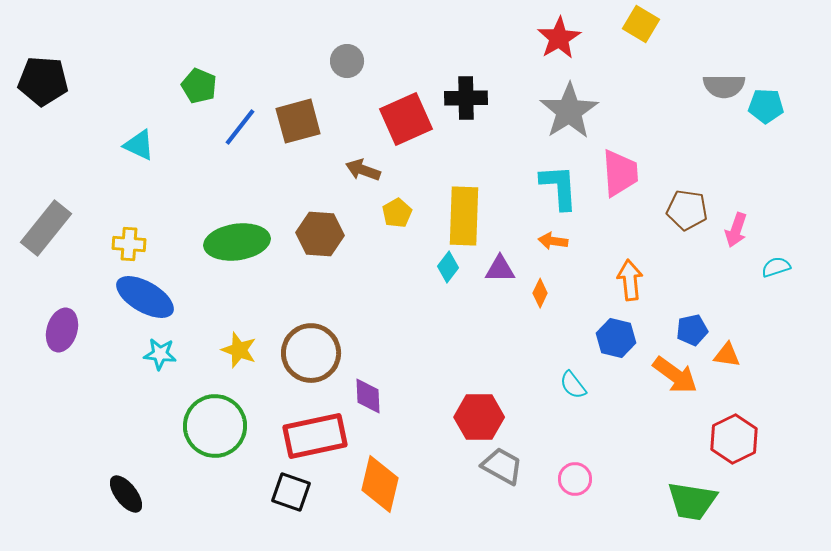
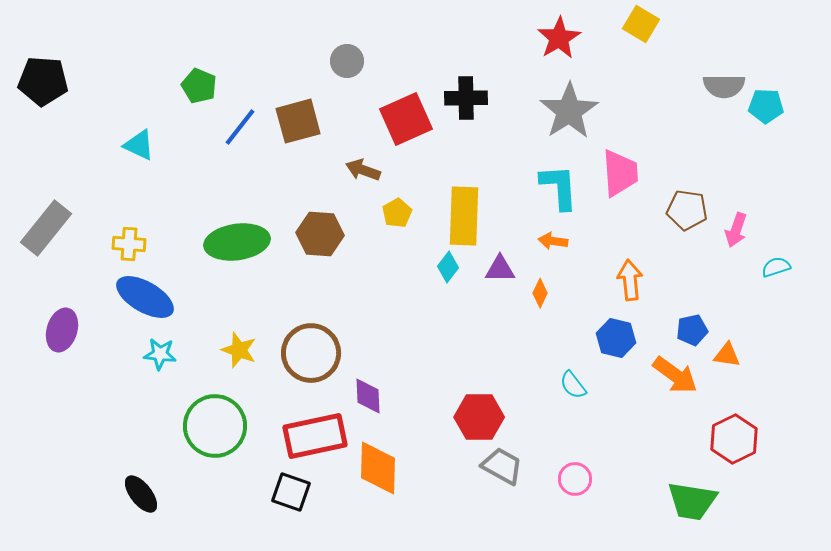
orange diamond at (380, 484): moved 2 px left, 16 px up; rotated 12 degrees counterclockwise
black ellipse at (126, 494): moved 15 px right
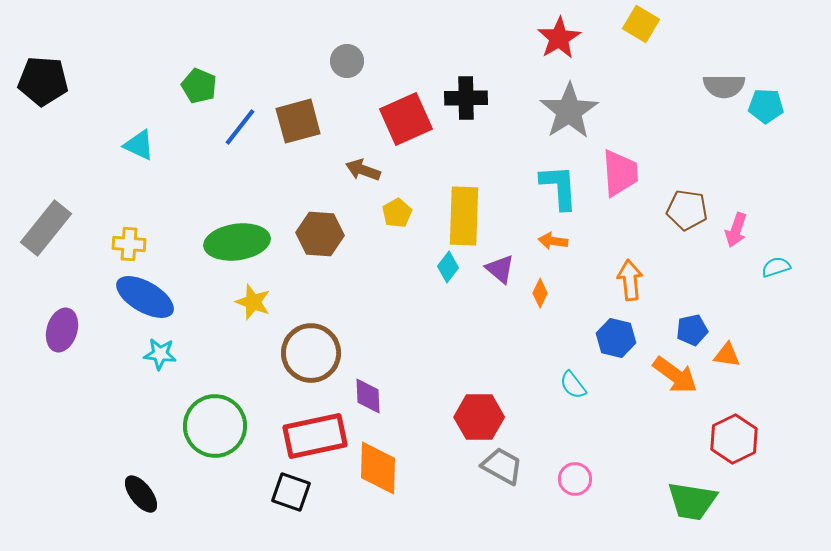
purple triangle at (500, 269): rotated 40 degrees clockwise
yellow star at (239, 350): moved 14 px right, 48 px up
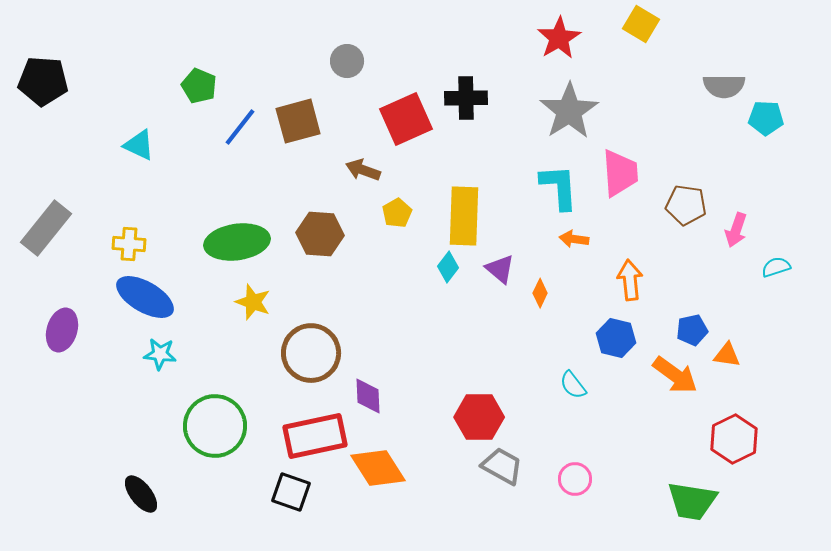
cyan pentagon at (766, 106): moved 12 px down
brown pentagon at (687, 210): moved 1 px left, 5 px up
orange arrow at (553, 241): moved 21 px right, 2 px up
orange diamond at (378, 468): rotated 34 degrees counterclockwise
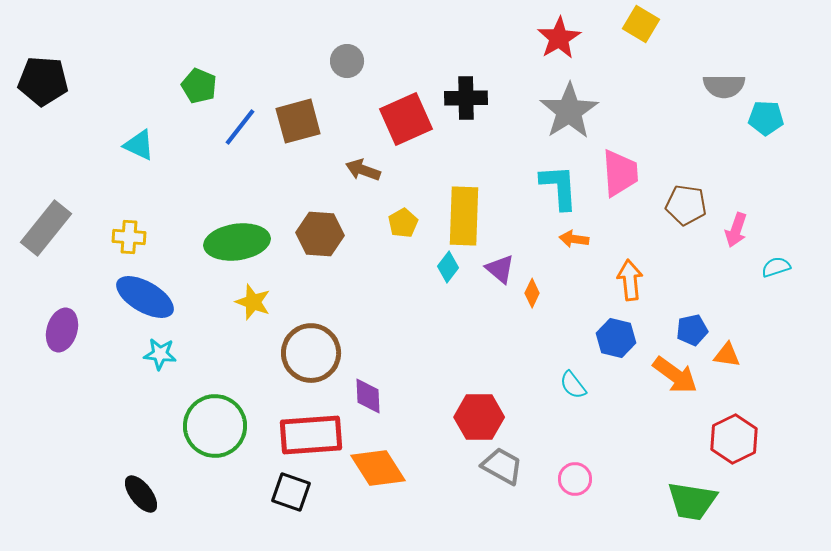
yellow pentagon at (397, 213): moved 6 px right, 10 px down
yellow cross at (129, 244): moved 7 px up
orange diamond at (540, 293): moved 8 px left
red rectangle at (315, 436): moved 4 px left, 1 px up; rotated 8 degrees clockwise
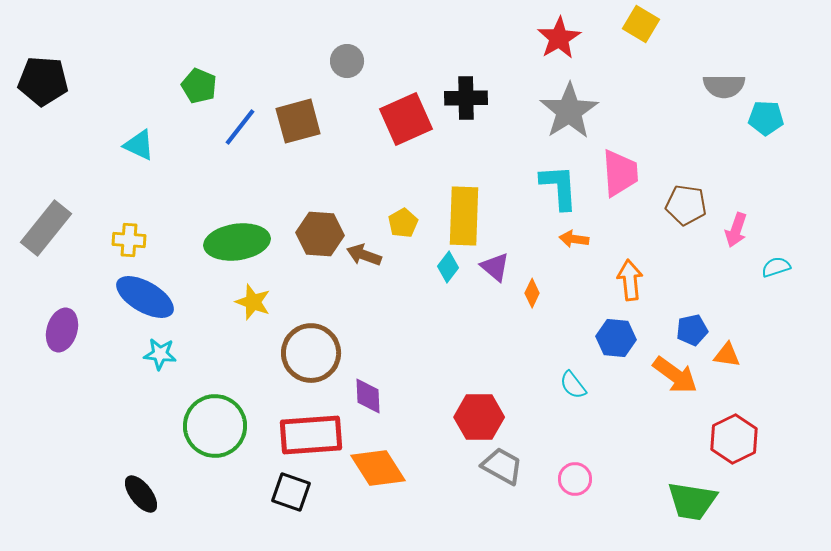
brown arrow at (363, 170): moved 1 px right, 85 px down
yellow cross at (129, 237): moved 3 px down
purple triangle at (500, 269): moved 5 px left, 2 px up
blue hexagon at (616, 338): rotated 9 degrees counterclockwise
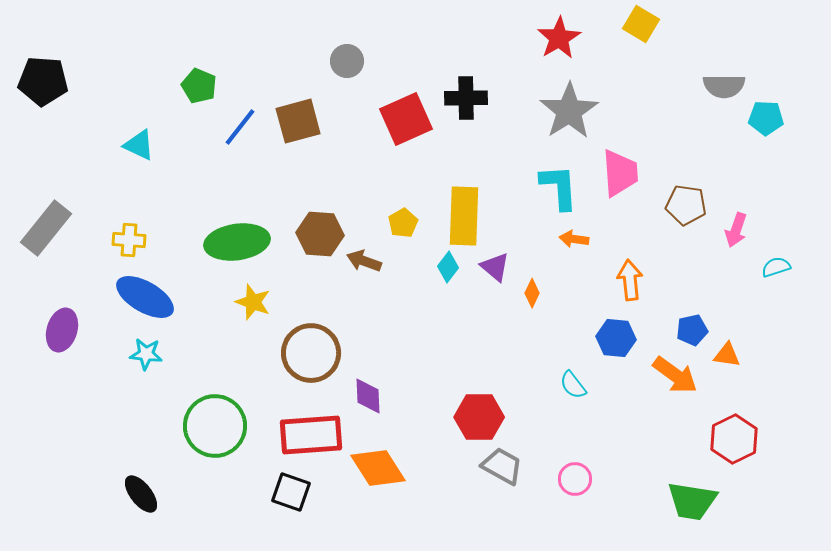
brown arrow at (364, 255): moved 6 px down
cyan star at (160, 354): moved 14 px left
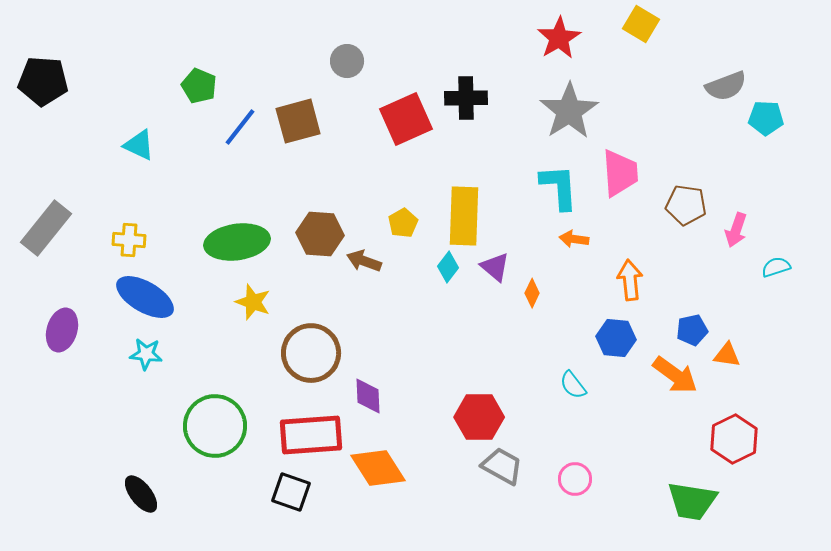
gray semicircle at (724, 86): moved 2 px right; rotated 21 degrees counterclockwise
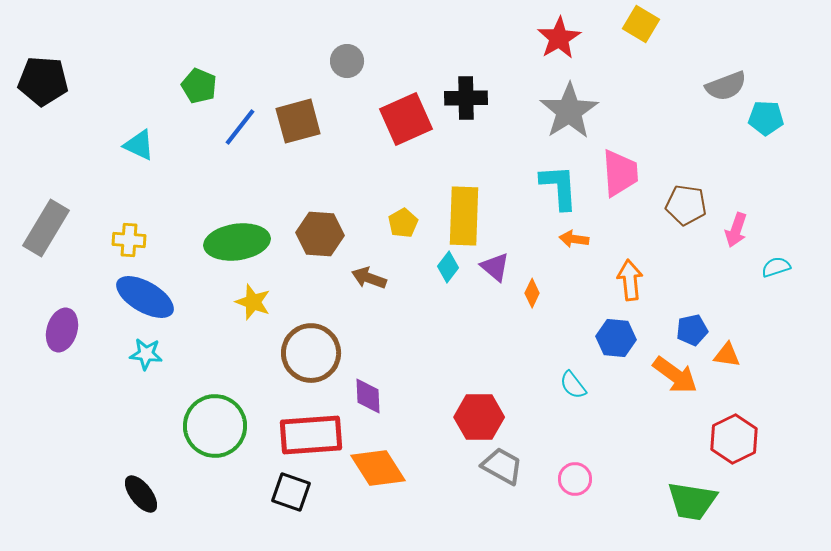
gray rectangle at (46, 228): rotated 8 degrees counterclockwise
brown arrow at (364, 261): moved 5 px right, 17 px down
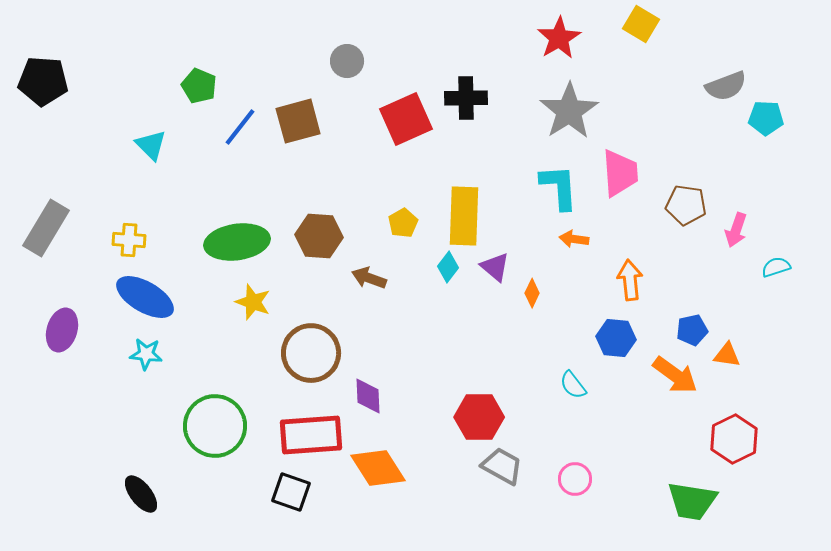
cyan triangle at (139, 145): moved 12 px right; rotated 20 degrees clockwise
brown hexagon at (320, 234): moved 1 px left, 2 px down
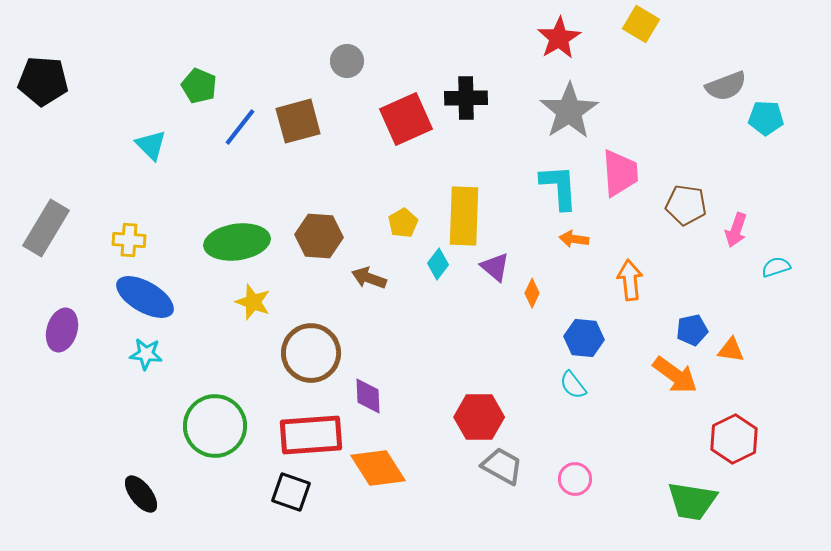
cyan diamond at (448, 267): moved 10 px left, 3 px up
blue hexagon at (616, 338): moved 32 px left
orange triangle at (727, 355): moved 4 px right, 5 px up
